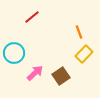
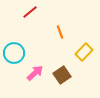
red line: moved 2 px left, 5 px up
orange line: moved 19 px left
yellow rectangle: moved 2 px up
brown square: moved 1 px right, 1 px up
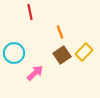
red line: rotated 63 degrees counterclockwise
brown square: moved 20 px up
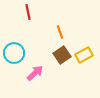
red line: moved 2 px left
yellow rectangle: moved 3 px down; rotated 18 degrees clockwise
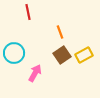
pink arrow: rotated 18 degrees counterclockwise
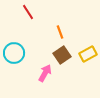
red line: rotated 21 degrees counterclockwise
yellow rectangle: moved 4 px right, 1 px up
pink arrow: moved 10 px right
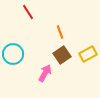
cyan circle: moved 1 px left, 1 px down
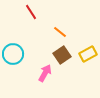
red line: moved 3 px right
orange line: rotated 32 degrees counterclockwise
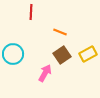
red line: rotated 35 degrees clockwise
orange line: rotated 16 degrees counterclockwise
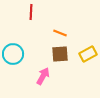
orange line: moved 1 px down
brown square: moved 2 px left, 1 px up; rotated 30 degrees clockwise
pink arrow: moved 2 px left, 3 px down
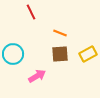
red line: rotated 28 degrees counterclockwise
pink arrow: moved 6 px left; rotated 30 degrees clockwise
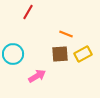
red line: moved 3 px left; rotated 56 degrees clockwise
orange line: moved 6 px right, 1 px down
yellow rectangle: moved 5 px left
